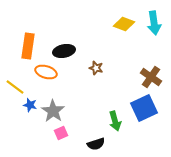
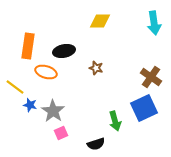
yellow diamond: moved 24 px left, 3 px up; rotated 20 degrees counterclockwise
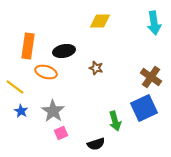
blue star: moved 9 px left, 6 px down; rotated 16 degrees clockwise
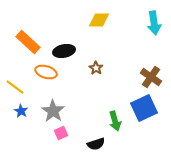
yellow diamond: moved 1 px left, 1 px up
orange rectangle: moved 4 px up; rotated 55 degrees counterclockwise
brown star: rotated 16 degrees clockwise
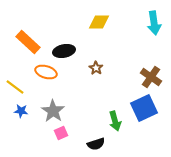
yellow diamond: moved 2 px down
blue star: rotated 24 degrees counterclockwise
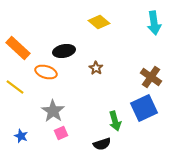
yellow diamond: rotated 40 degrees clockwise
orange rectangle: moved 10 px left, 6 px down
blue star: moved 25 px down; rotated 16 degrees clockwise
black semicircle: moved 6 px right
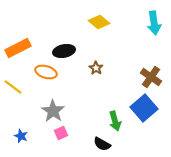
orange rectangle: rotated 70 degrees counterclockwise
yellow line: moved 2 px left
blue square: rotated 16 degrees counterclockwise
black semicircle: rotated 48 degrees clockwise
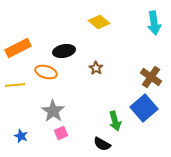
yellow line: moved 2 px right, 2 px up; rotated 42 degrees counterclockwise
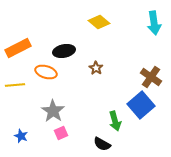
blue square: moved 3 px left, 3 px up
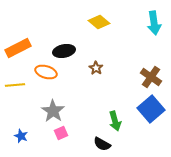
blue square: moved 10 px right, 4 px down
